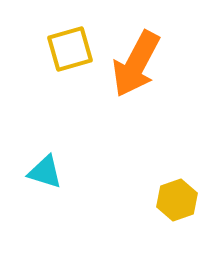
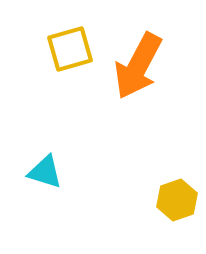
orange arrow: moved 2 px right, 2 px down
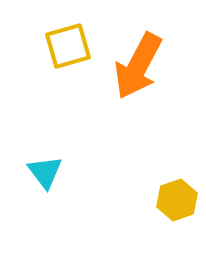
yellow square: moved 2 px left, 3 px up
cyan triangle: rotated 36 degrees clockwise
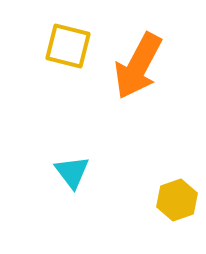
yellow square: rotated 30 degrees clockwise
cyan triangle: moved 27 px right
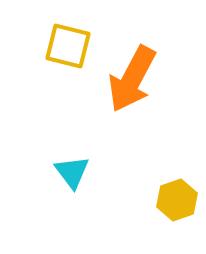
orange arrow: moved 6 px left, 13 px down
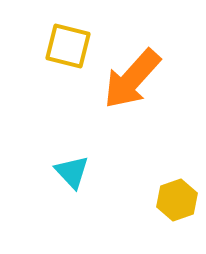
orange arrow: rotated 14 degrees clockwise
cyan triangle: rotated 6 degrees counterclockwise
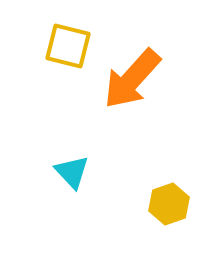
yellow hexagon: moved 8 px left, 4 px down
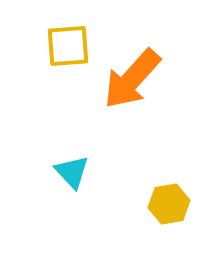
yellow square: rotated 18 degrees counterclockwise
yellow hexagon: rotated 9 degrees clockwise
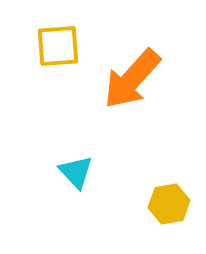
yellow square: moved 10 px left
cyan triangle: moved 4 px right
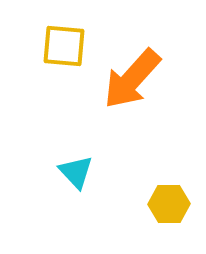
yellow square: moved 6 px right; rotated 9 degrees clockwise
yellow hexagon: rotated 9 degrees clockwise
